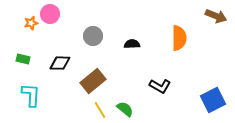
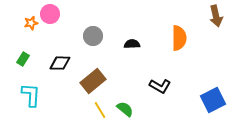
brown arrow: rotated 55 degrees clockwise
green rectangle: rotated 72 degrees counterclockwise
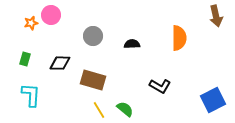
pink circle: moved 1 px right, 1 px down
green rectangle: moved 2 px right; rotated 16 degrees counterclockwise
brown rectangle: moved 1 px up; rotated 55 degrees clockwise
yellow line: moved 1 px left
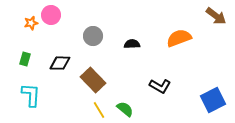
brown arrow: rotated 40 degrees counterclockwise
orange semicircle: rotated 110 degrees counterclockwise
brown rectangle: rotated 30 degrees clockwise
